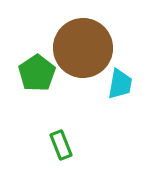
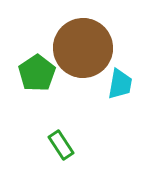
green rectangle: rotated 12 degrees counterclockwise
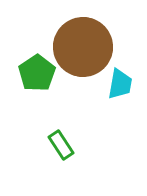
brown circle: moved 1 px up
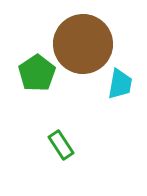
brown circle: moved 3 px up
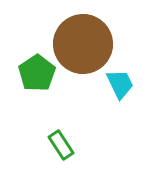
cyan trapezoid: rotated 36 degrees counterclockwise
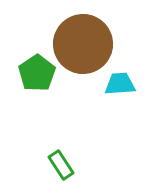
cyan trapezoid: rotated 68 degrees counterclockwise
green rectangle: moved 20 px down
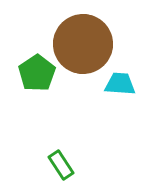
cyan trapezoid: rotated 8 degrees clockwise
